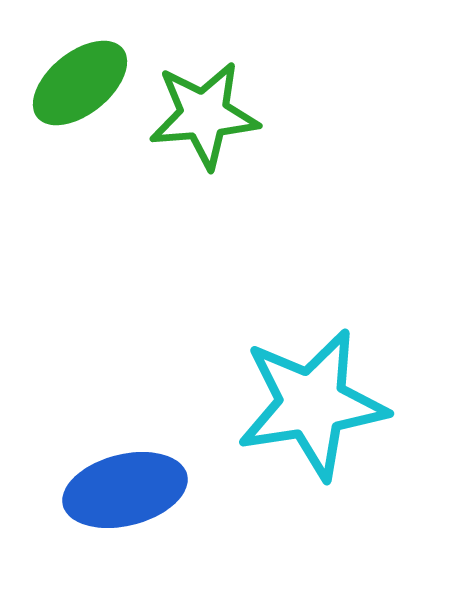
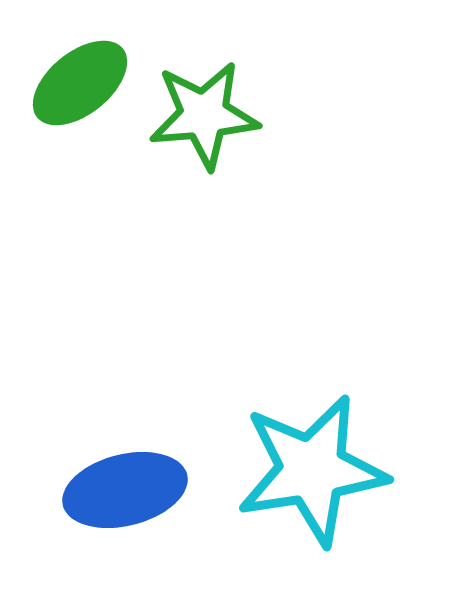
cyan star: moved 66 px down
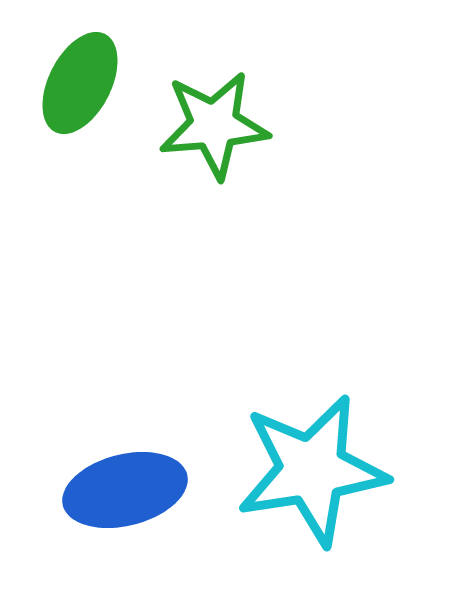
green ellipse: rotated 24 degrees counterclockwise
green star: moved 10 px right, 10 px down
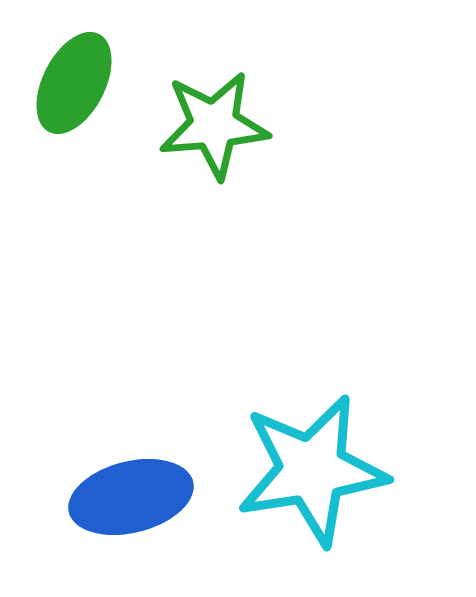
green ellipse: moved 6 px left
blue ellipse: moved 6 px right, 7 px down
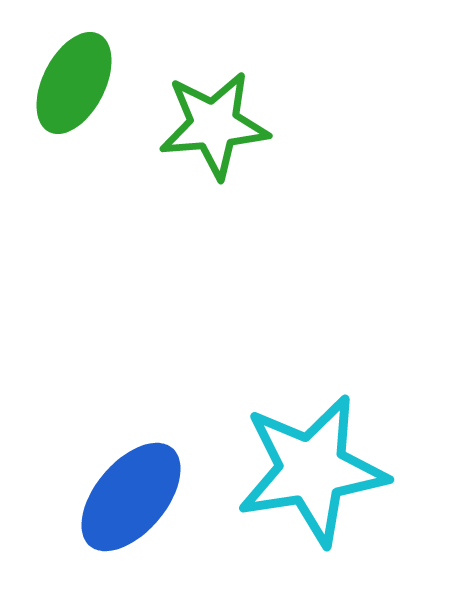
blue ellipse: rotated 36 degrees counterclockwise
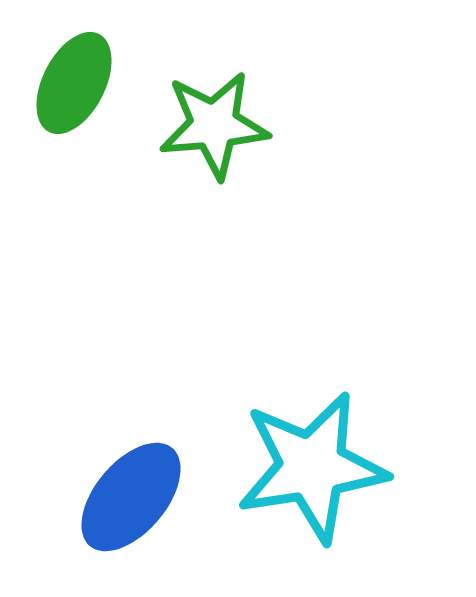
cyan star: moved 3 px up
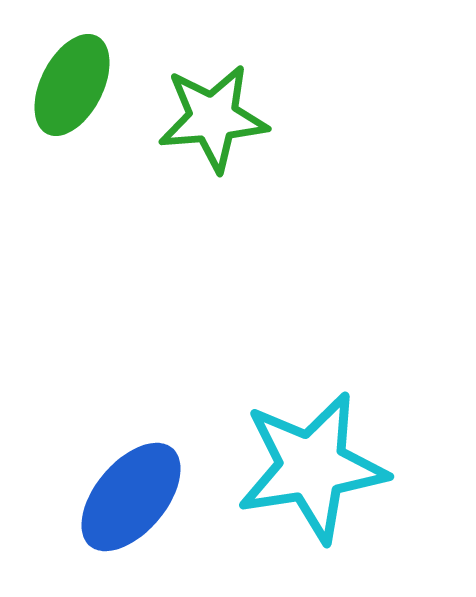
green ellipse: moved 2 px left, 2 px down
green star: moved 1 px left, 7 px up
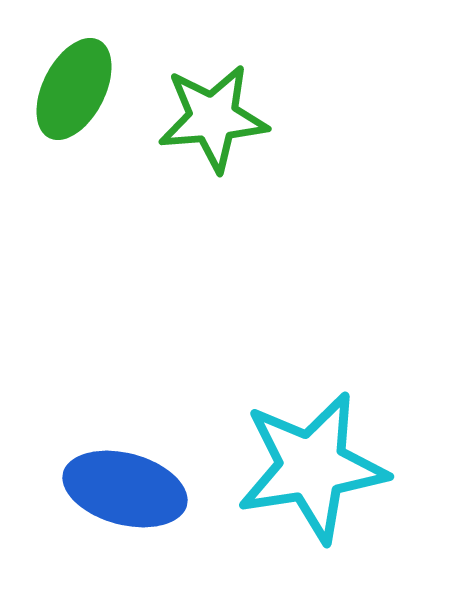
green ellipse: moved 2 px right, 4 px down
blue ellipse: moved 6 px left, 8 px up; rotated 65 degrees clockwise
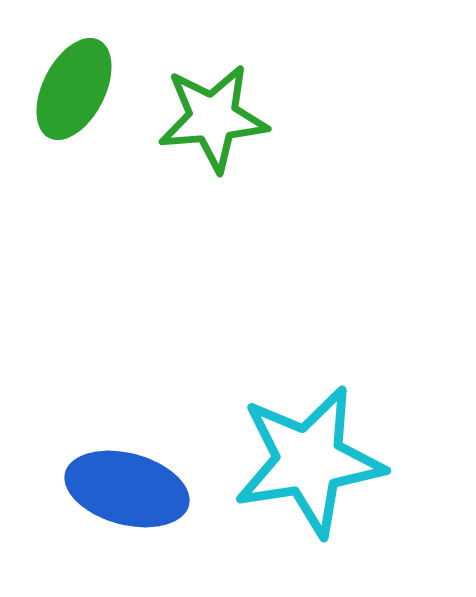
cyan star: moved 3 px left, 6 px up
blue ellipse: moved 2 px right
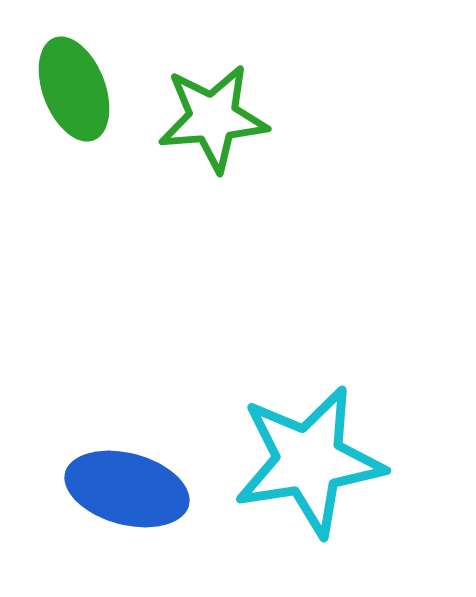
green ellipse: rotated 48 degrees counterclockwise
